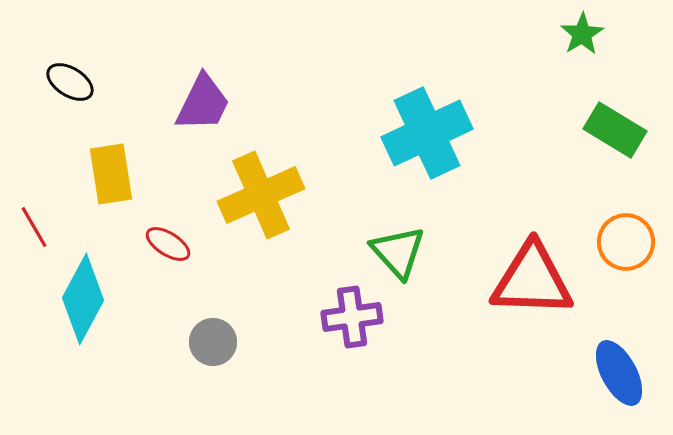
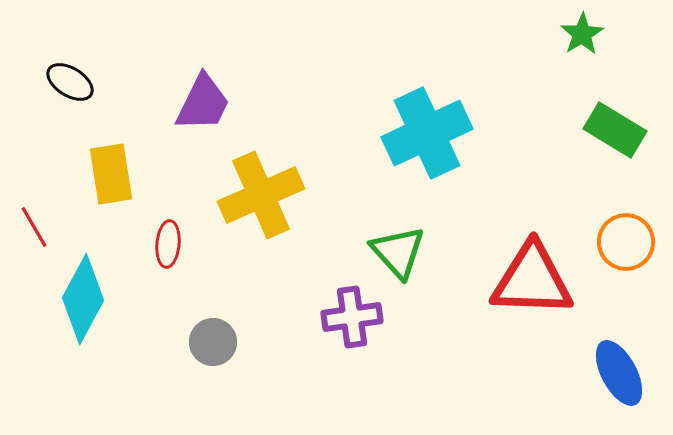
red ellipse: rotated 63 degrees clockwise
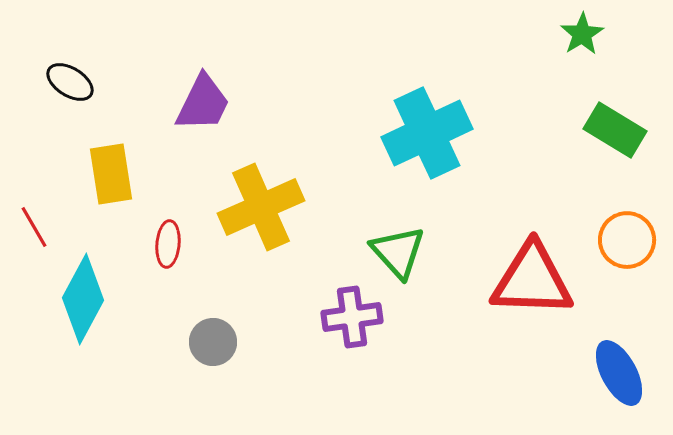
yellow cross: moved 12 px down
orange circle: moved 1 px right, 2 px up
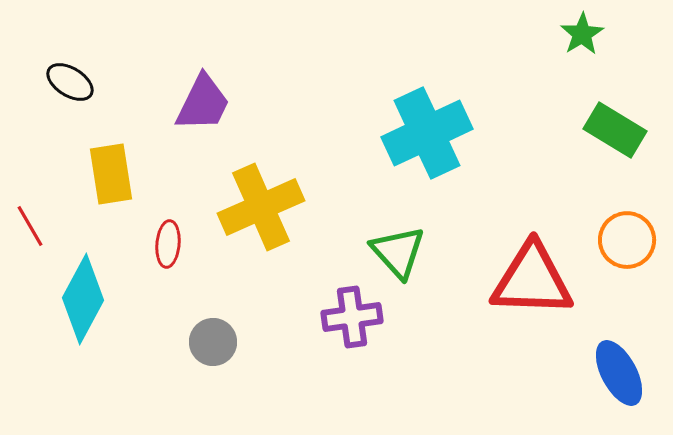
red line: moved 4 px left, 1 px up
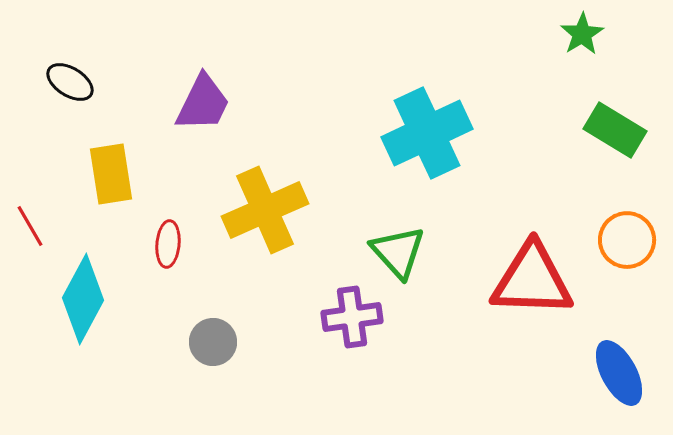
yellow cross: moved 4 px right, 3 px down
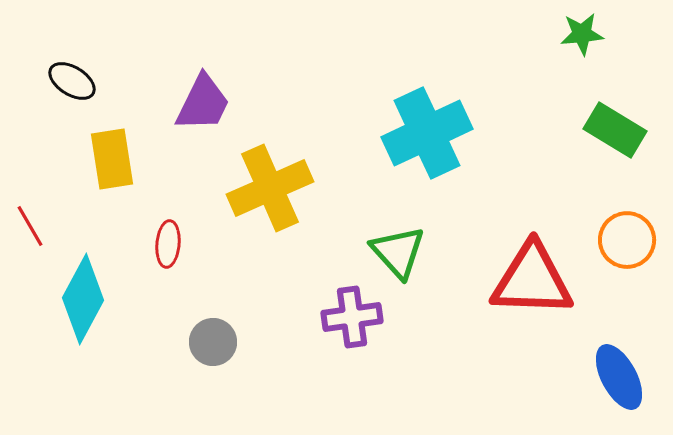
green star: rotated 27 degrees clockwise
black ellipse: moved 2 px right, 1 px up
yellow rectangle: moved 1 px right, 15 px up
yellow cross: moved 5 px right, 22 px up
blue ellipse: moved 4 px down
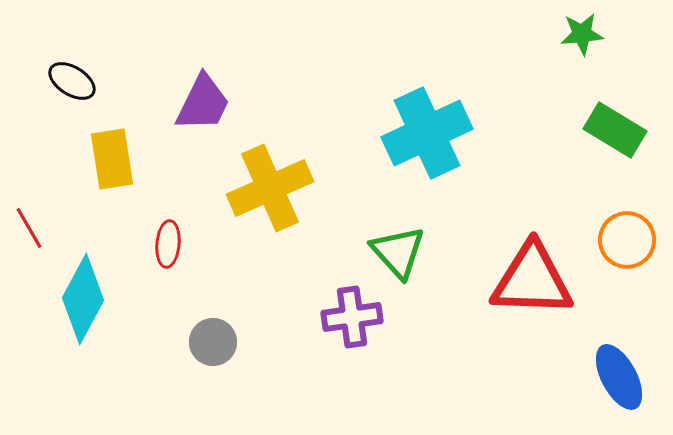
red line: moved 1 px left, 2 px down
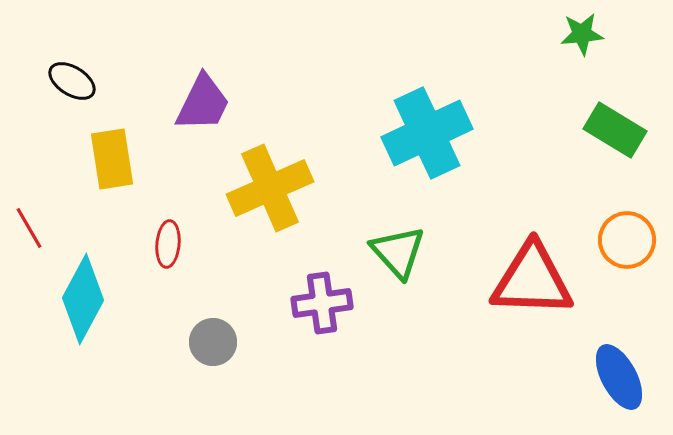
purple cross: moved 30 px left, 14 px up
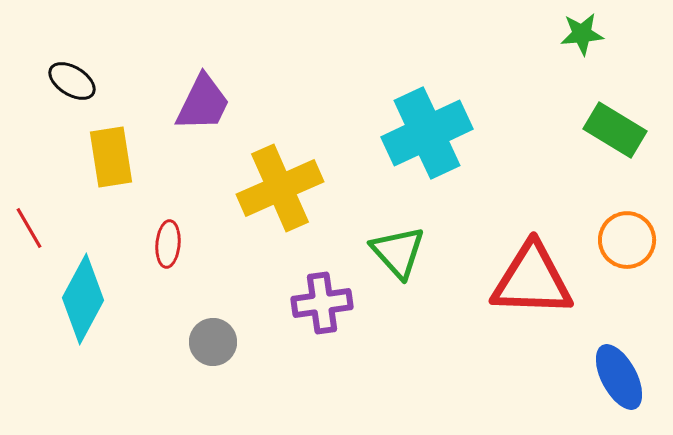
yellow rectangle: moved 1 px left, 2 px up
yellow cross: moved 10 px right
